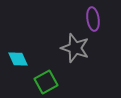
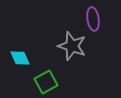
gray star: moved 3 px left, 2 px up
cyan diamond: moved 2 px right, 1 px up
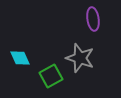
gray star: moved 8 px right, 12 px down
green square: moved 5 px right, 6 px up
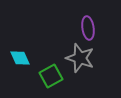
purple ellipse: moved 5 px left, 9 px down
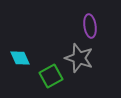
purple ellipse: moved 2 px right, 2 px up
gray star: moved 1 px left
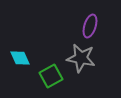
purple ellipse: rotated 25 degrees clockwise
gray star: moved 2 px right; rotated 8 degrees counterclockwise
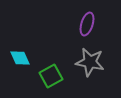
purple ellipse: moved 3 px left, 2 px up
gray star: moved 9 px right, 4 px down
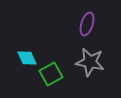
cyan diamond: moved 7 px right
green square: moved 2 px up
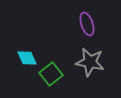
purple ellipse: rotated 35 degrees counterclockwise
green square: rotated 10 degrees counterclockwise
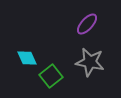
purple ellipse: rotated 60 degrees clockwise
green square: moved 2 px down
